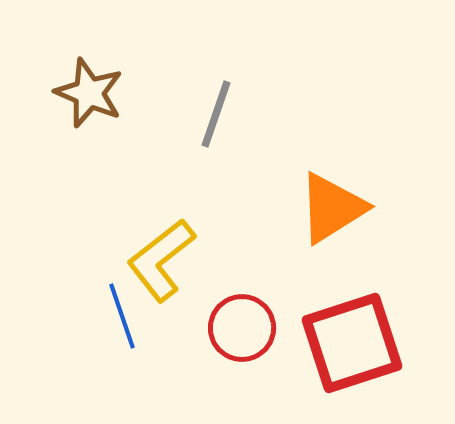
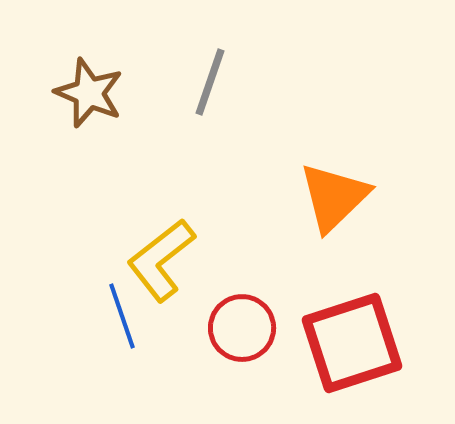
gray line: moved 6 px left, 32 px up
orange triangle: moved 2 px right, 11 px up; rotated 12 degrees counterclockwise
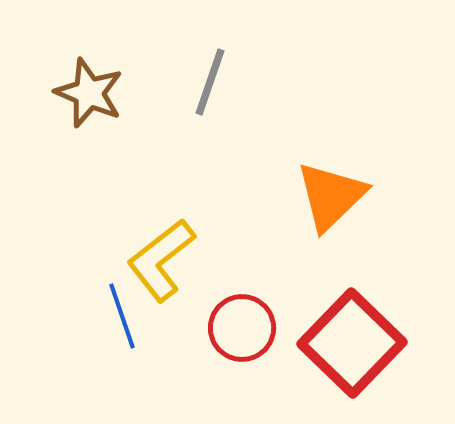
orange triangle: moved 3 px left, 1 px up
red square: rotated 28 degrees counterclockwise
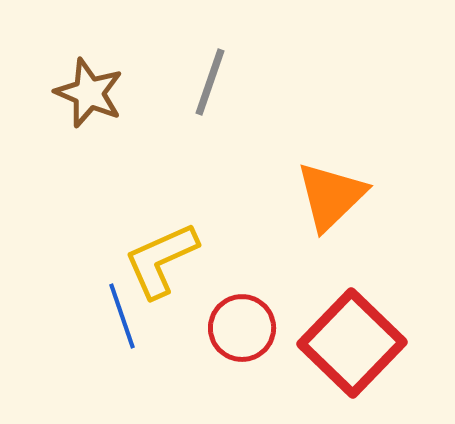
yellow L-shape: rotated 14 degrees clockwise
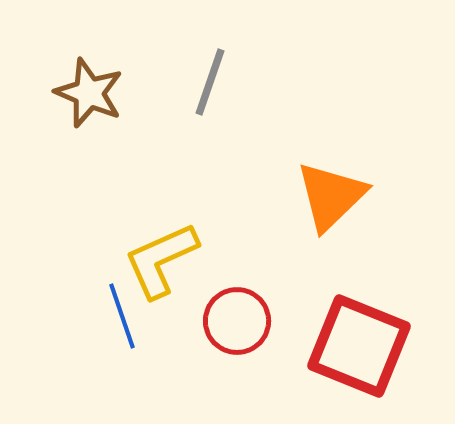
red circle: moved 5 px left, 7 px up
red square: moved 7 px right, 3 px down; rotated 22 degrees counterclockwise
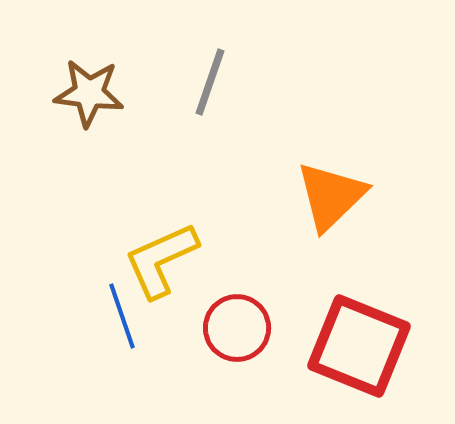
brown star: rotated 16 degrees counterclockwise
red circle: moved 7 px down
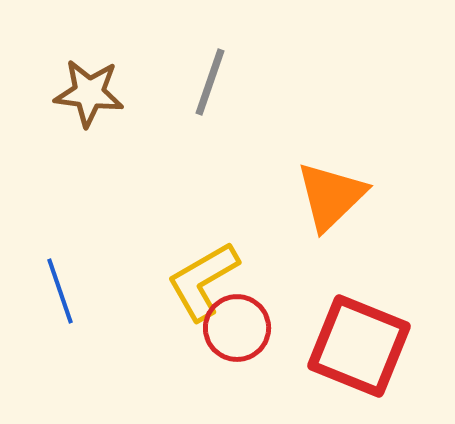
yellow L-shape: moved 42 px right, 21 px down; rotated 6 degrees counterclockwise
blue line: moved 62 px left, 25 px up
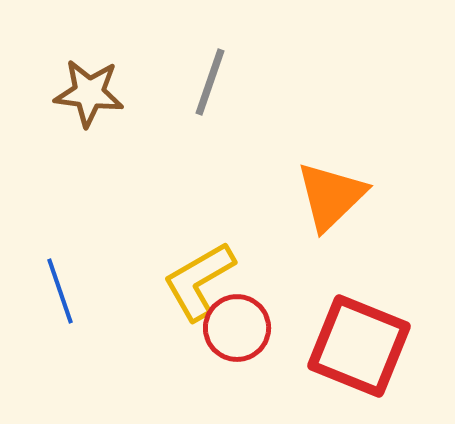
yellow L-shape: moved 4 px left
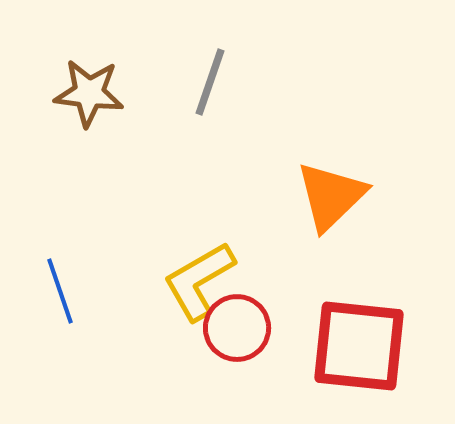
red square: rotated 16 degrees counterclockwise
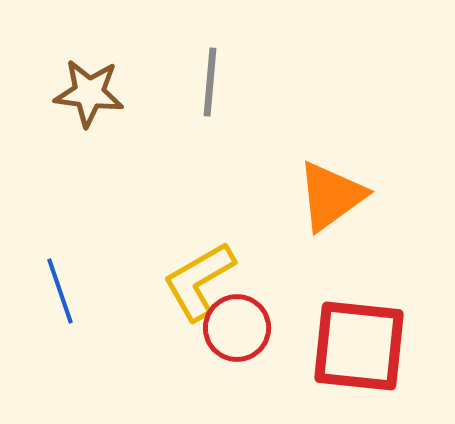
gray line: rotated 14 degrees counterclockwise
orange triangle: rotated 8 degrees clockwise
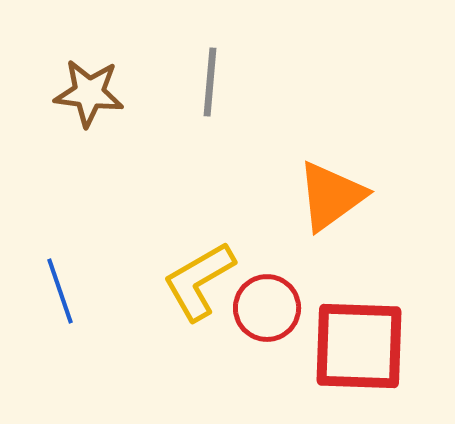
red circle: moved 30 px right, 20 px up
red square: rotated 4 degrees counterclockwise
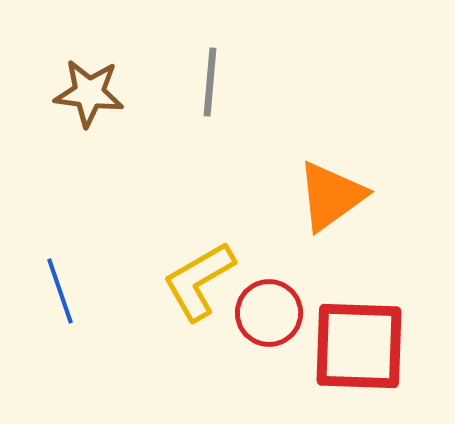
red circle: moved 2 px right, 5 px down
